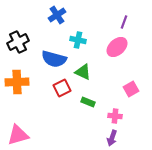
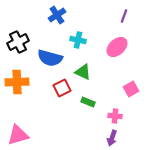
purple line: moved 6 px up
blue semicircle: moved 4 px left, 1 px up
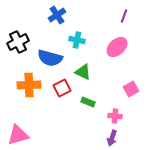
cyan cross: moved 1 px left
orange cross: moved 12 px right, 3 px down
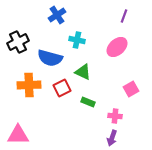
pink triangle: rotated 15 degrees clockwise
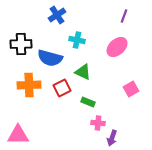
black cross: moved 3 px right, 2 px down; rotated 25 degrees clockwise
pink cross: moved 17 px left, 7 px down
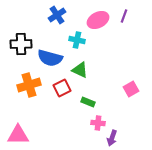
pink ellipse: moved 19 px left, 27 px up; rotated 15 degrees clockwise
green triangle: moved 3 px left, 2 px up
orange cross: rotated 15 degrees counterclockwise
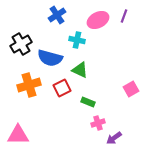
black cross: rotated 30 degrees counterclockwise
pink cross: rotated 24 degrees counterclockwise
purple arrow: moved 2 px right; rotated 35 degrees clockwise
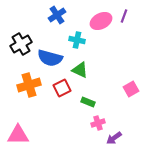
pink ellipse: moved 3 px right, 1 px down
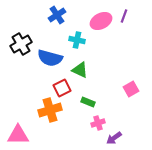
orange cross: moved 21 px right, 25 px down
